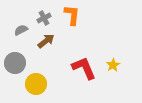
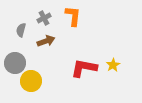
orange L-shape: moved 1 px right, 1 px down
gray semicircle: rotated 48 degrees counterclockwise
brown arrow: rotated 18 degrees clockwise
red L-shape: rotated 56 degrees counterclockwise
yellow circle: moved 5 px left, 3 px up
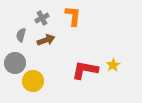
gray cross: moved 2 px left
gray semicircle: moved 5 px down
brown arrow: moved 1 px up
red L-shape: moved 1 px right, 2 px down
yellow circle: moved 2 px right
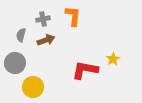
gray cross: moved 1 px right, 1 px down; rotated 16 degrees clockwise
yellow star: moved 6 px up
yellow circle: moved 6 px down
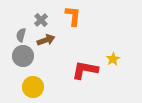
gray cross: moved 2 px left, 1 px down; rotated 32 degrees counterclockwise
gray circle: moved 8 px right, 7 px up
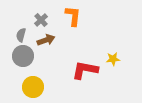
yellow star: rotated 24 degrees clockwise
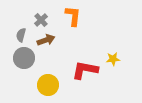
gray circle: moved 1 px right, 2 px down
yellow circle: moved 15 px right, 2 px up
